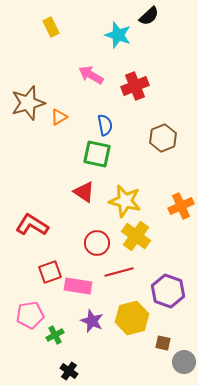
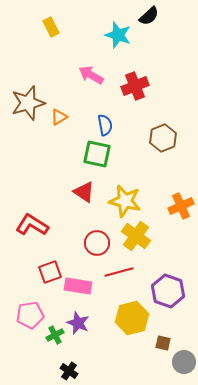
purple star: moved 14 px left, 2 px down
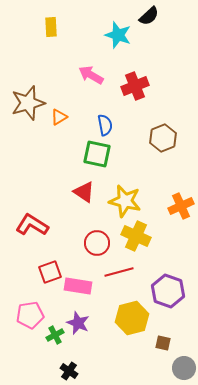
yellow rectangle: rotated 24 degrees clockwise
yellow cross: rotated 12 degrees counterclockwise
gray circle: moved 6 px down
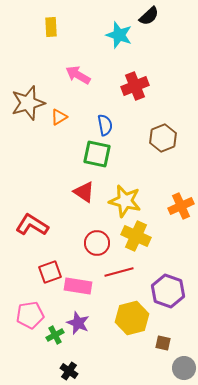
cyan star: moved 1 px right
pink arrow: moved 13 px left
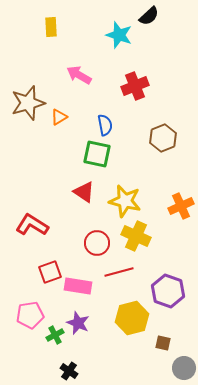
pink arrow: moved 1 px right
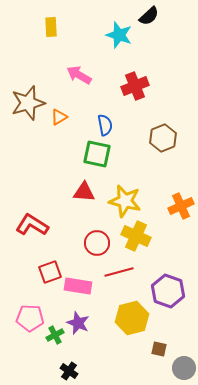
red triangle: rotated 30 degrees counterclockwise
pink pentagon: moved 3 px down; rotated 12 degrees clockwise
brown square: moved 4 px left, 6 px down
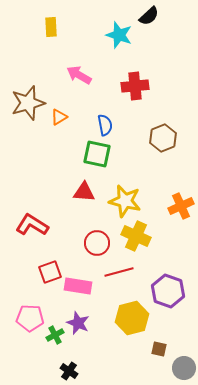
red cross: rotated 16 degrees clockwise
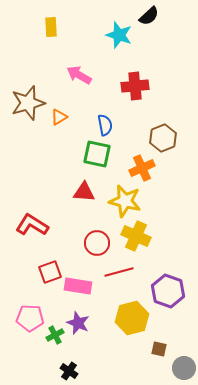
orange cross: moved 39 px left, 38 px up
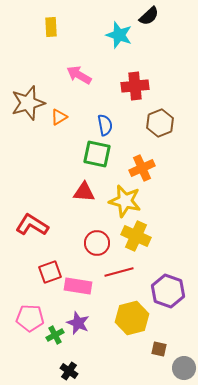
brown hexagon: moved 3 px left, 15 px up
